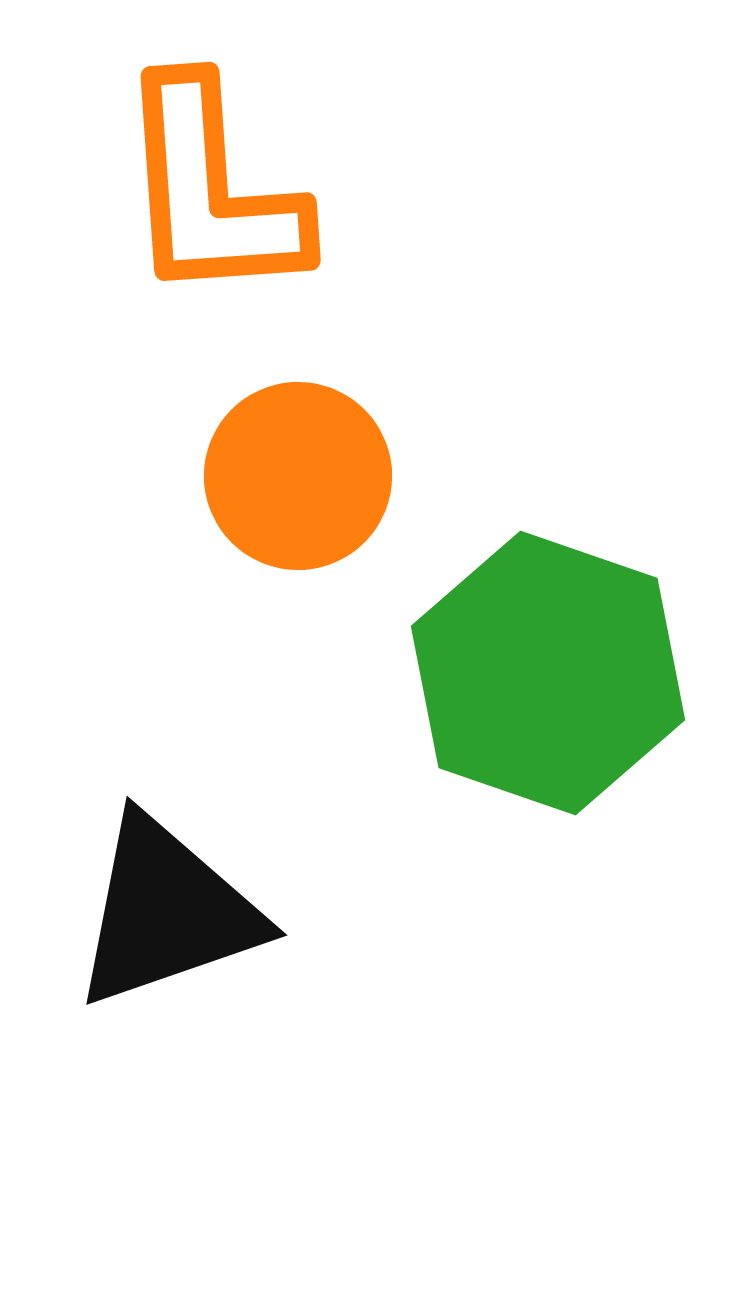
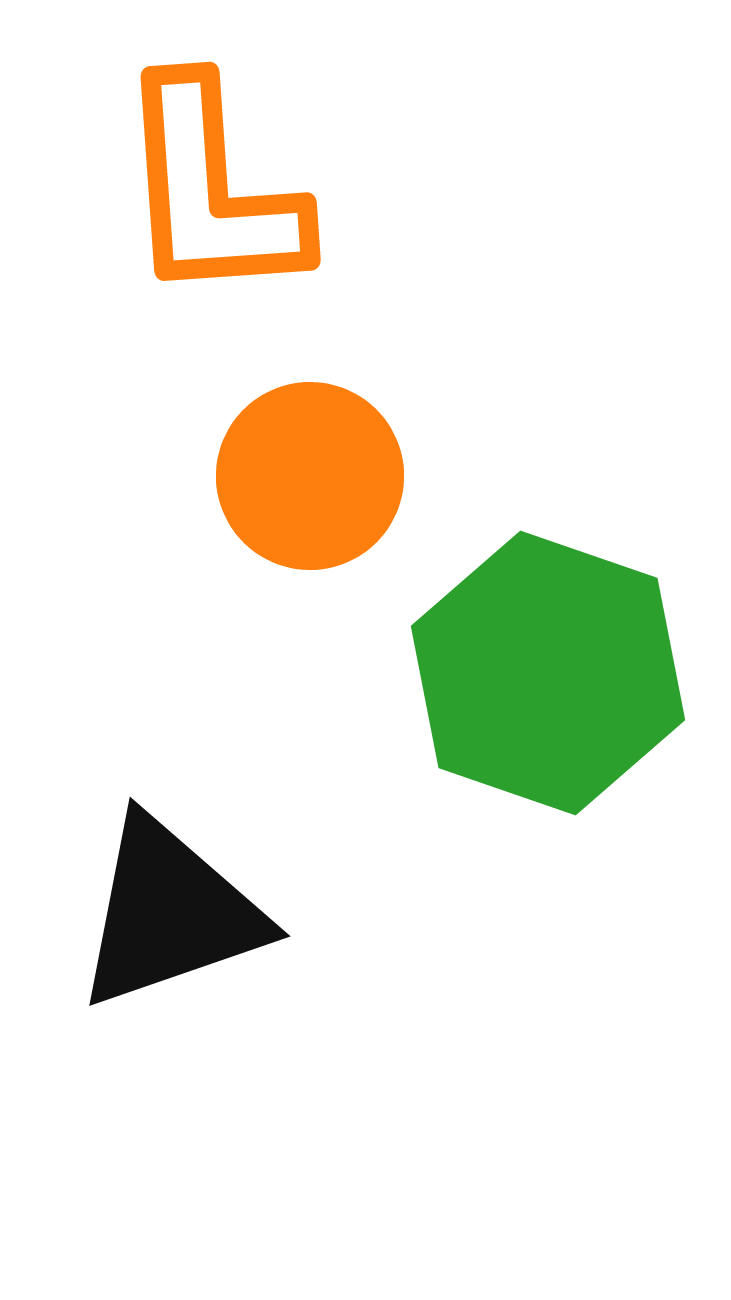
orange circle: moved 12 px right
black triangle: moved 3 px right, 1 px down
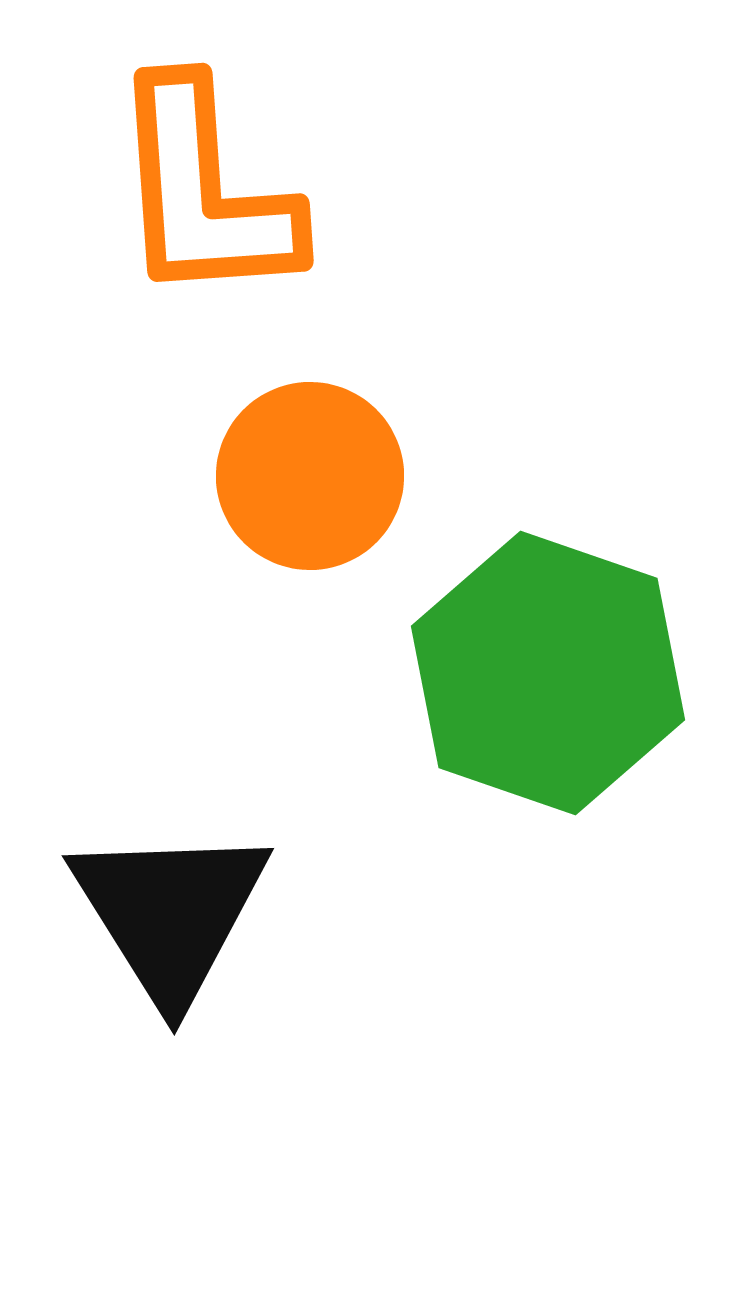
orange L-shape: moved 7 px left, 1 px down
black triangle: rotated 43 degrees counterclockwise
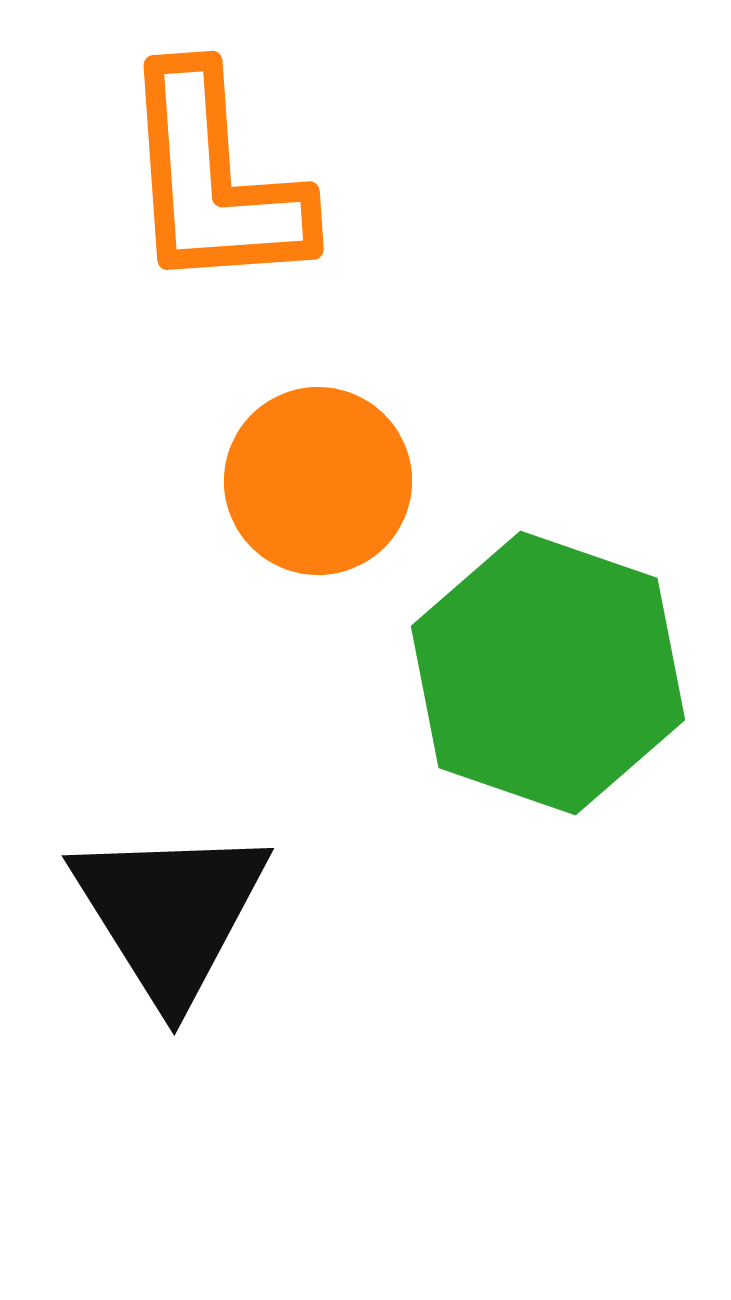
orange L-shape: moved 10 px right, 12 px up
orange circle: moved 8 px right, 5 px down
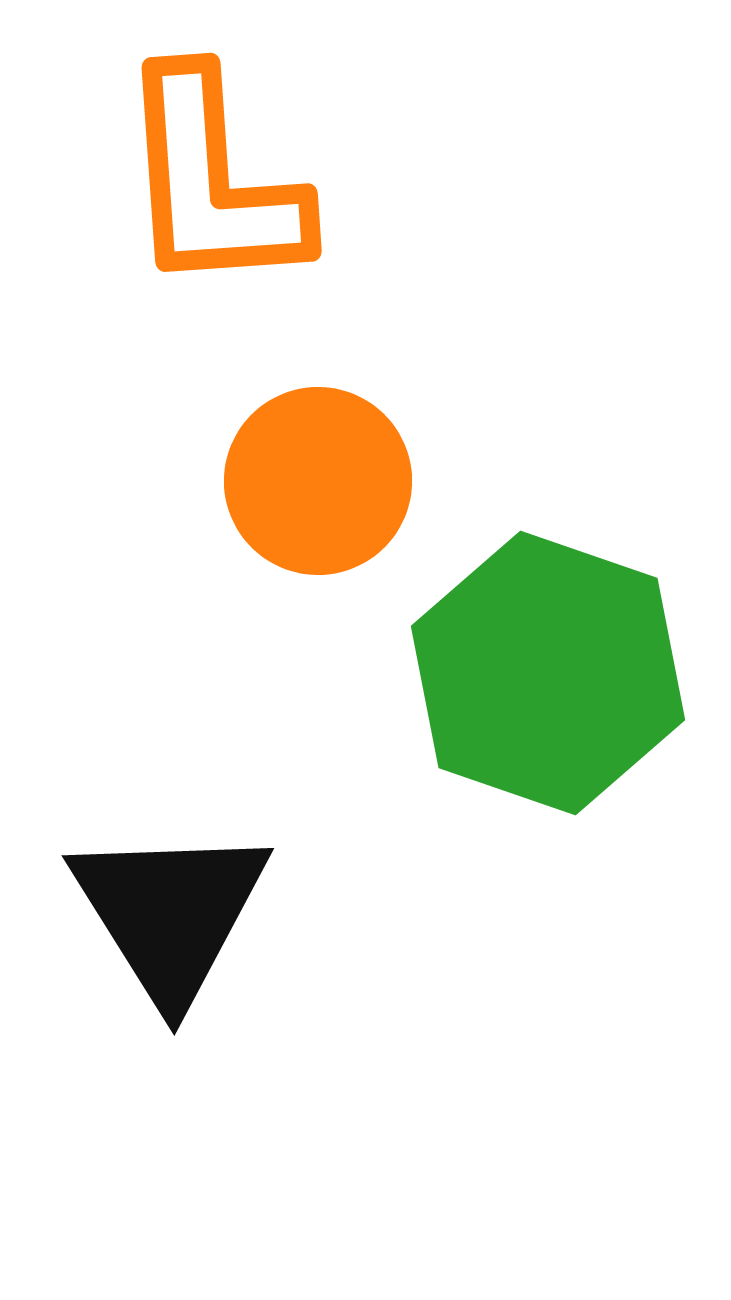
orange L-shape: moved 2 px left, 2 px down
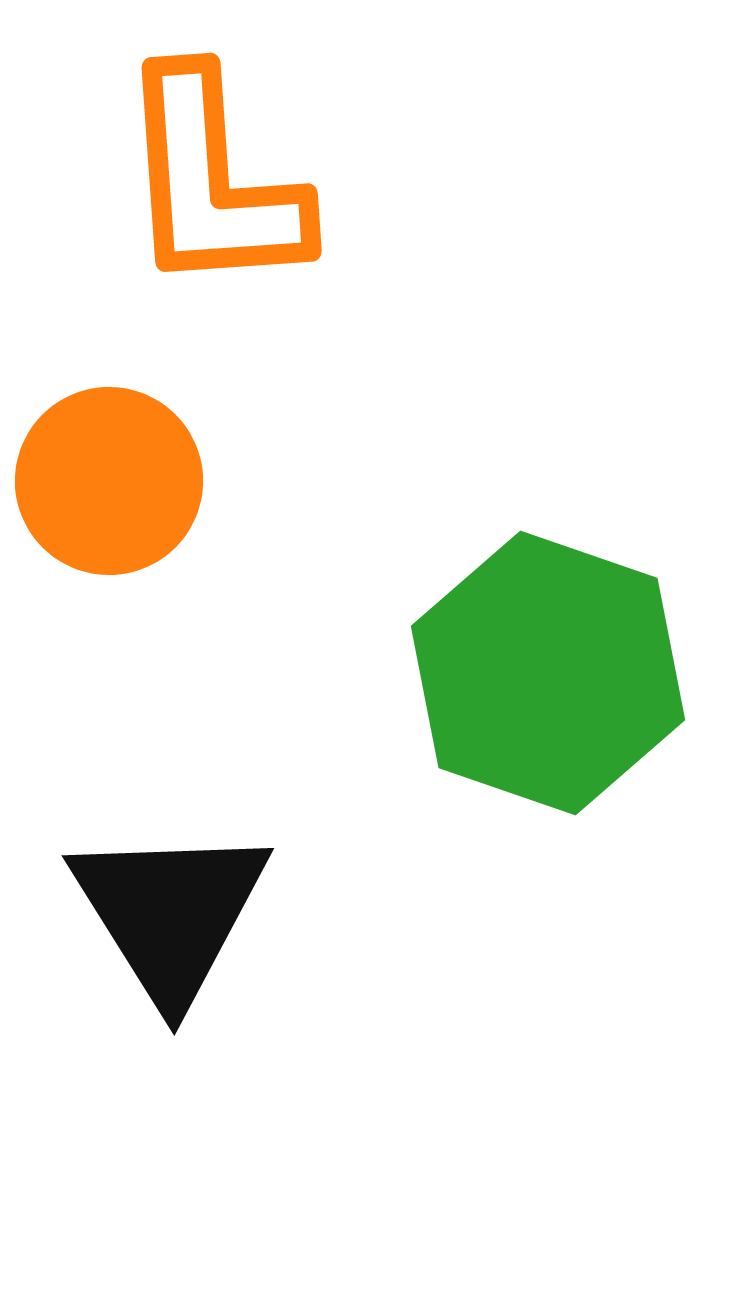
orange circle: moved 209 px left
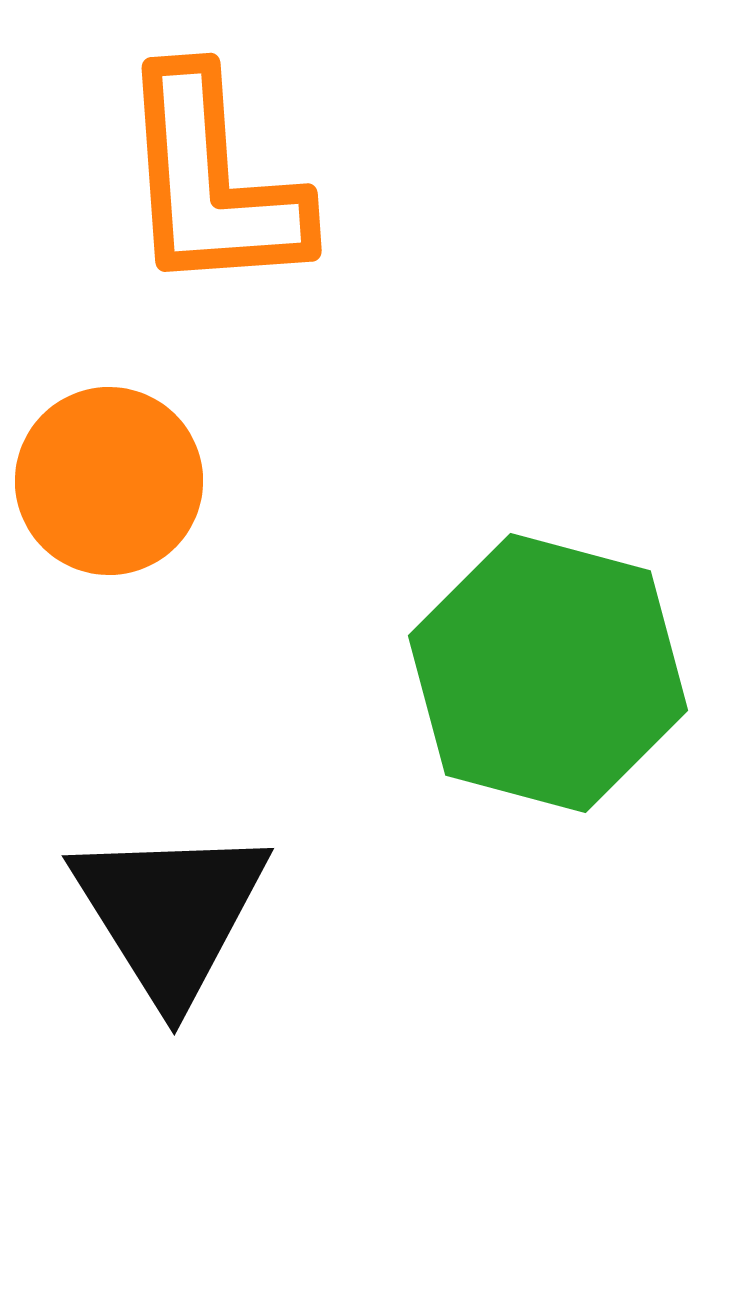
green hexagon: rotated 4 degrees counterclockwise
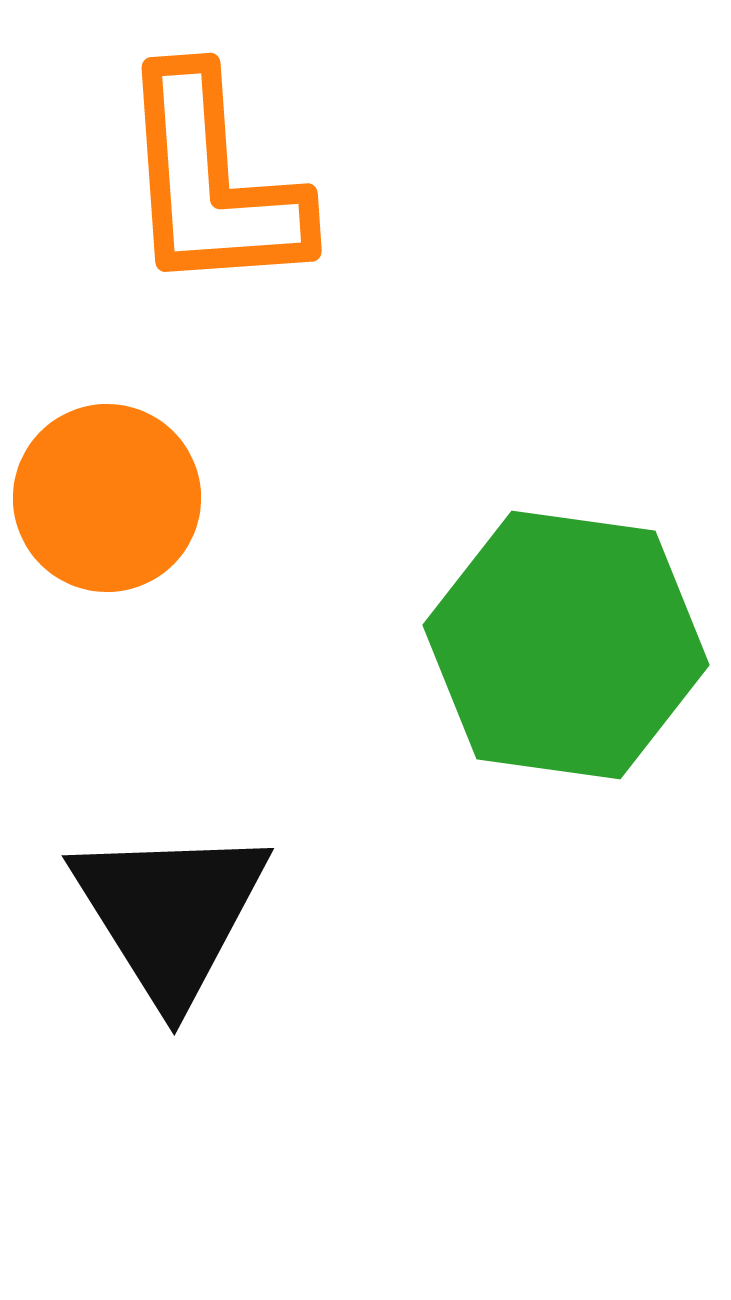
orange circle: moved 2 px left, 17 px down
green hexagon: moved 18 px right, 28 px up; rotated 7 degrees counterclockwise
